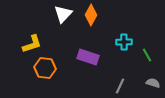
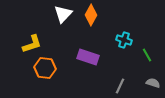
cyan cross: moved 2 px up; rotated 21 degrees clockwise
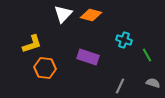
orange diamond: rotated 75 degrees clockwise
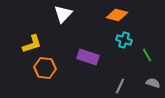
orange diamond: moved 26 px right
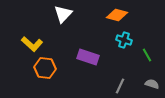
yellow L-shape: rotated 60 degrees clockwise
gray semicircle: moved 1 px left, 1 px down
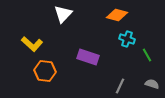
cyan cross: moved 3 px right, 1 px up
orange hexagon: moved 3 px down
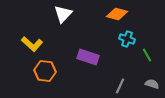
orange diamond: moved 1 px up
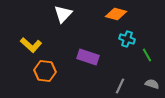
orange diamond: moved 1 px left
yellow L-shape: moved 1 px left, 1 px down
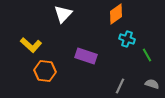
orange diamond: rotated 50 degrees counterclockwise
purple rectangle: moved 2 px left, 1 px up
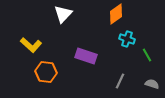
orange hexagon: moved 1 px right, 1 px down
gray line: moved 5 px up
